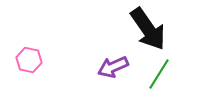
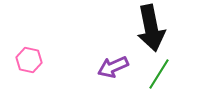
black arrow: moved 3 px right, 1 px up; rotated 24 degrees clockwise
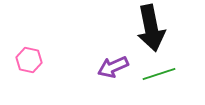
green line: rotated 40 degrees clockwise
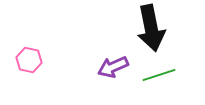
green line: moved 1 px down
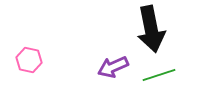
black arrow: moved 1 px down
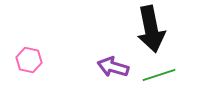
purple arrow: rotated 40 degrees clockwise
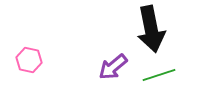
purple arrow: rotated 56 degrees counterclockwise
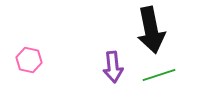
black arrow: moved 1 px down
purple arrow: rotated 56 degrees counterclockwise
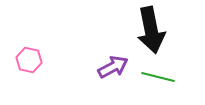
purple arrow: rotated 112 degrees counterclockwise
green line: moved 1 px left, 2 px down; rotated 32 degrees clockwise
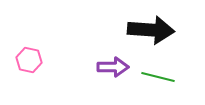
black arrow: rotated 75 degrees counterclockwise
purple arrow: rotated 28 degrees clockwise
